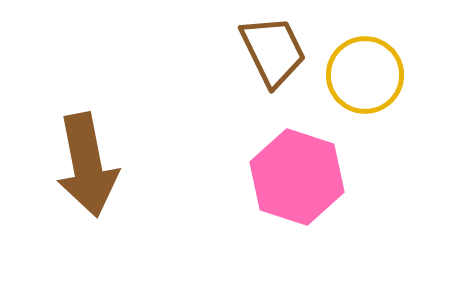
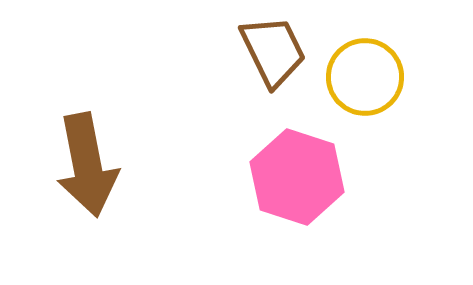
yellow circle: moved 2 px down
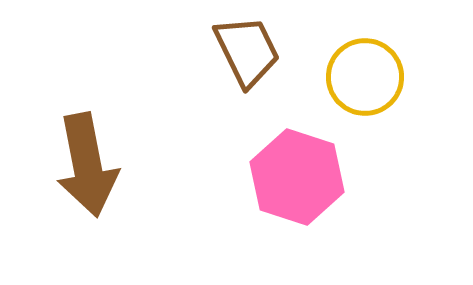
brown trapezoid: moved 26 px left
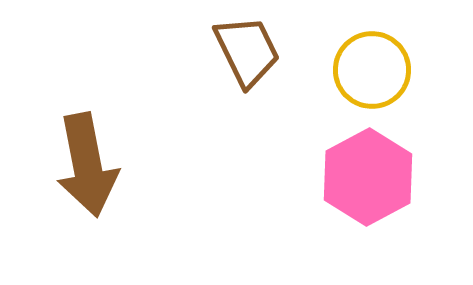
yellow circle: moved 7 px right, 7 px up
pink hexagon: moved 71 px right; rotated 14 degrees clockwise
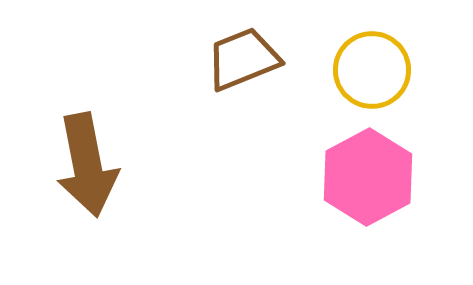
brown trapezoid: moved 4 px left, 8 px down; rotated 86 degrees counterclockwise
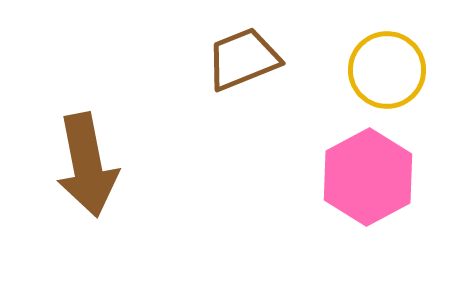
yellow circle: moved 15 px right
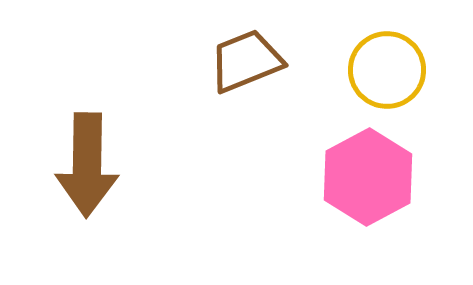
brown trapezoid: moved 3 px right, 2 px down
brown arrow: rotated 12 degrees clockwise
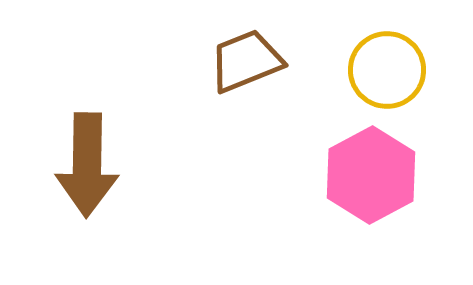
pink hexagon: moved 3 px right, 2 px up
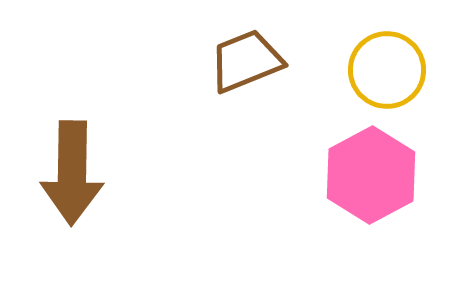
brown arrow: moved 15 px left, 8 px down
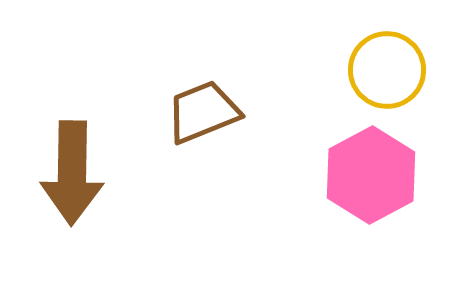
brown trapezoid: moved 43 px left, 51 px down
